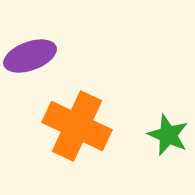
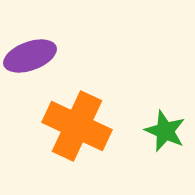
green star: moved 3 px left, 4 px up
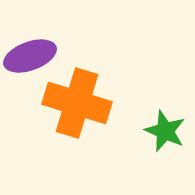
orange cross: moved 23 px up; rotated 8 degrees counterclockwise
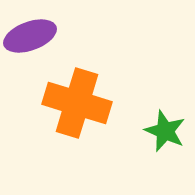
purple ellipse: moved 20 px up
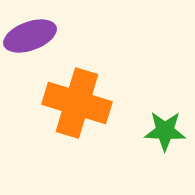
green star: rotated 21 degrees counterclockwise
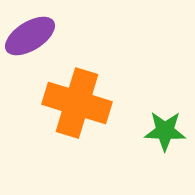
purple ellipse: rotated 12 degrees counterclockwise
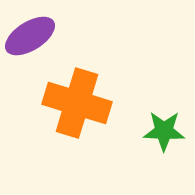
green star: moved 1 px left
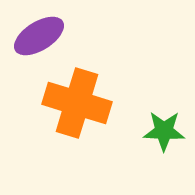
purple ellipse: moved 9 px right
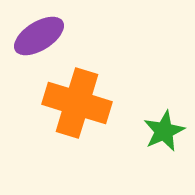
green star: rotated 27 degrees counterclockwise
